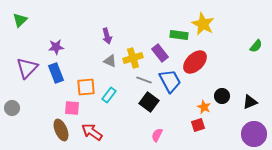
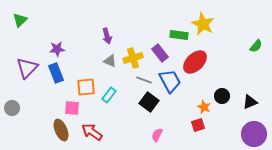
purple star: moved 1 px right, 2 px down
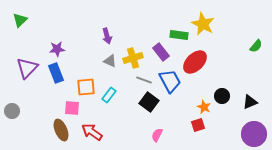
purple rectangle: moved 1 px right, 1 px up
gray circle: moved 3 px down
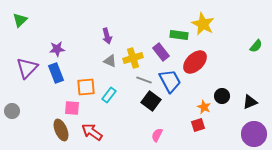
black square: moved 2 px right, 1 px up
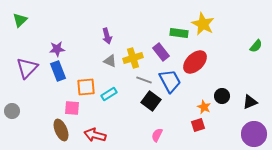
green rectangle: moved 2 px up
blue rectangle: moved 2 px right, 2 px up
cyan rectangle: moved 1 px up; rotated 21 degrees clockwise
red arrow: moved 3 px right, 3 px down; rotated 20 degrees counterclockwise
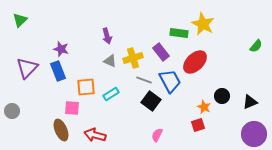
purple star: moved 4 px right; rotated 21 degrees clockwise
cyan rectangle: moved 2 px right
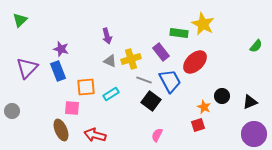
yellow cross: moved 2 px left, 1 px down
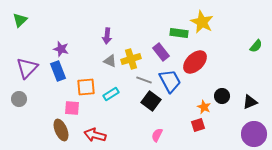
yellow star: moved 1 px left, 2 px up
purple arrow: rotated 21 degrees clockwise
gray circle: moved 7 px right, 12 px up
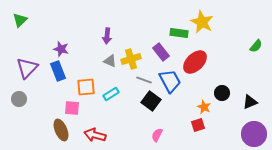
black circle: moved 3 px up
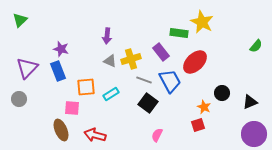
black square: moved 3 px left, 2 px down
